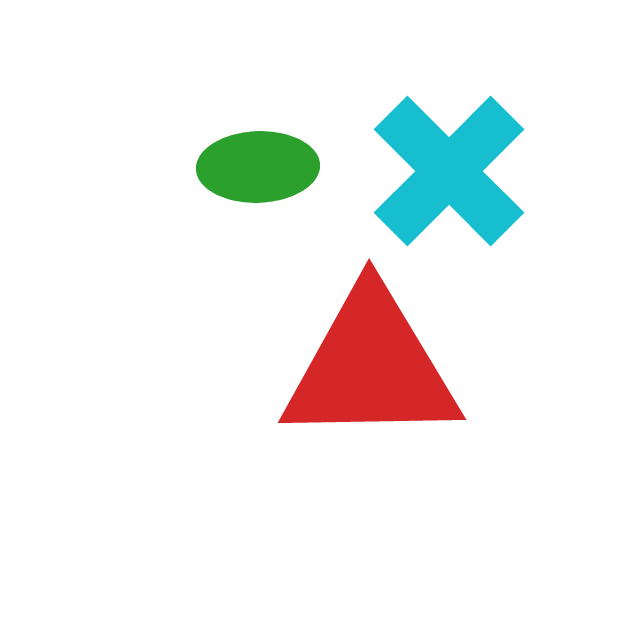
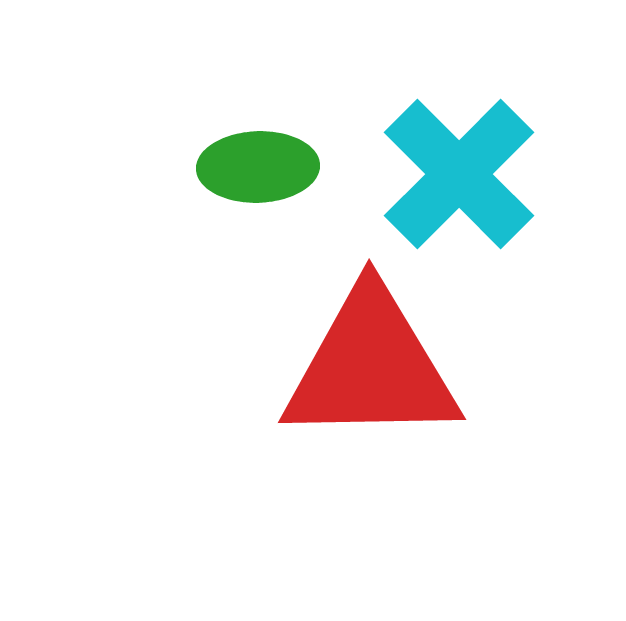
cyan cross: moved 10 px right, 3 px down
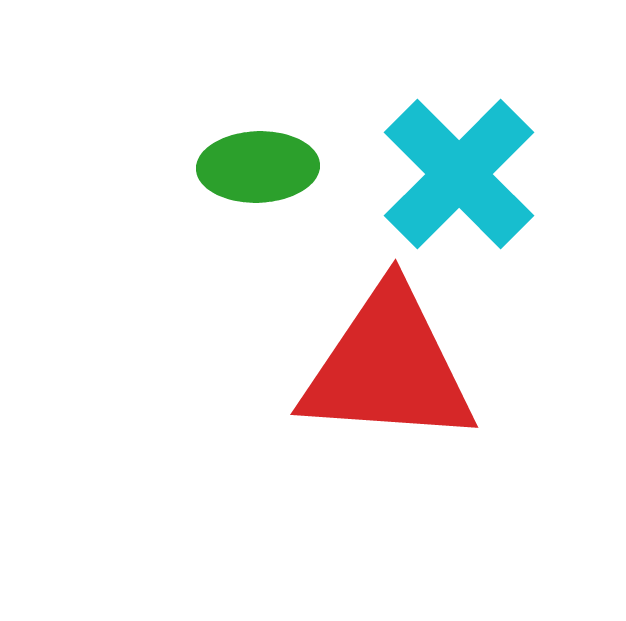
red triangle: moved 17 px right; rotated 5 degrees clockwise
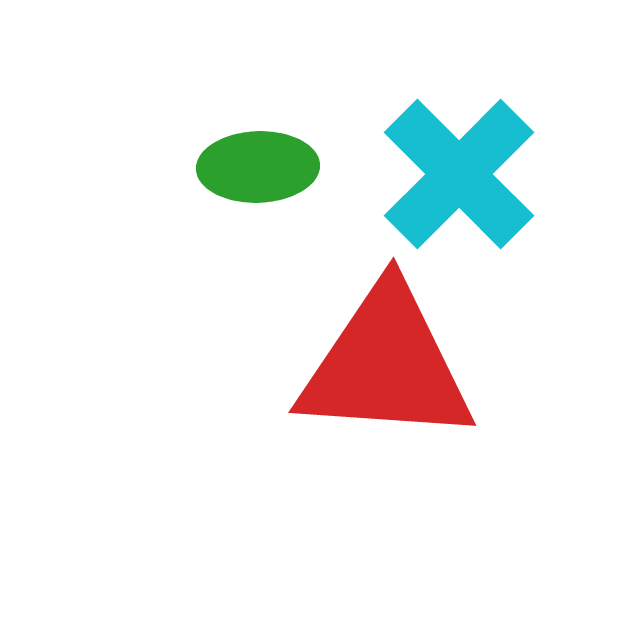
red triangle: moved 2 px left, 2 px up
